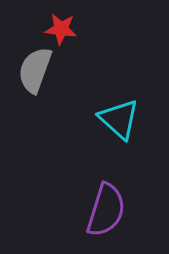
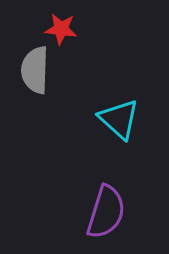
gray semicircle: rotated 18 degrees counterclockwise
purple semicircle: moved 2 px down
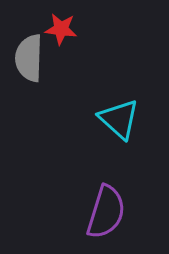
gray semicircle: moved 6 px left, 12 px up
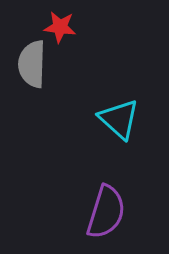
red star: moved 1 px left, 2 px up
gray semicircle: moved 3 px right, 6 px down
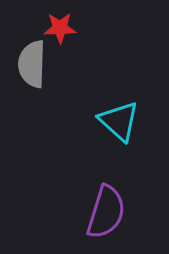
red star: moved 1 px down; rotated 8 degrees counterclockwise
cyan triangle: moved 2 px down
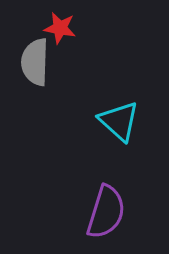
red star: rotated 12 degrees clockwise
gray semicircle: moved 3 px right, 2 px up
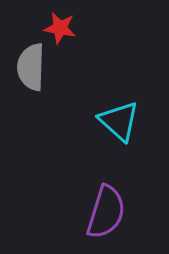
gray semicircle: moved 4 px left, 5 px down
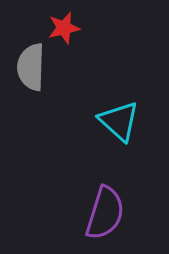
red star: moved 4 px right; rotated 24 degrees counterclockwise
purple semicircle: moved 1 px left, 1 px down
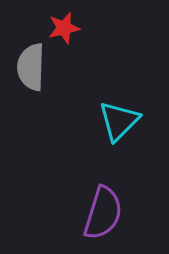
cyan triangle: rotated 33 degrees clockwise
purple semicircle: moved 2 px left
